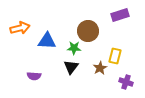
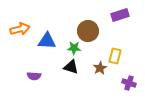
orange arrow: moved 1 px down
black triangle: rotated 49 degrees counterclockwise
purple cross: moved 3 px right, 1 px down
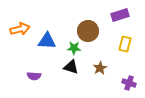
yellow rectangle: moved 10 px right, 12 px up
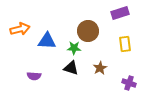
purple rectangle: moved 2 px up
yellow rectangle: rotated 21 degrees counterclockwise
black triangle: moved 1 px down
